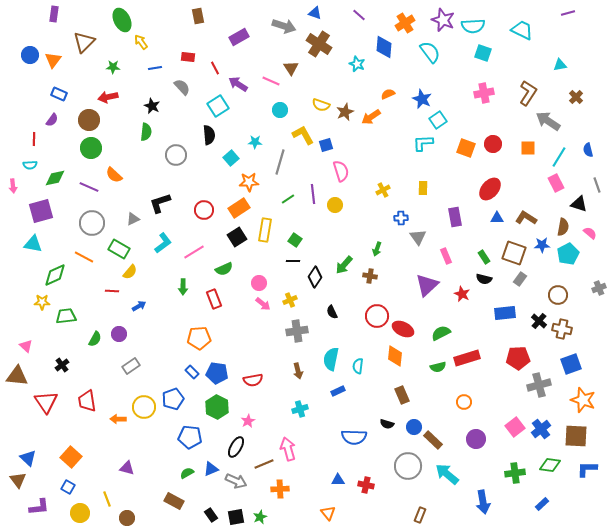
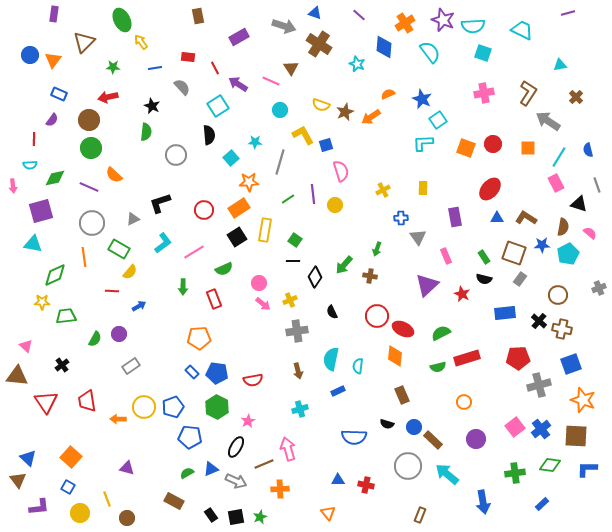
orange line at (84, 257): rotated 54 degrees clockwise
blue pentagon at (173, 399): moved 8 px down
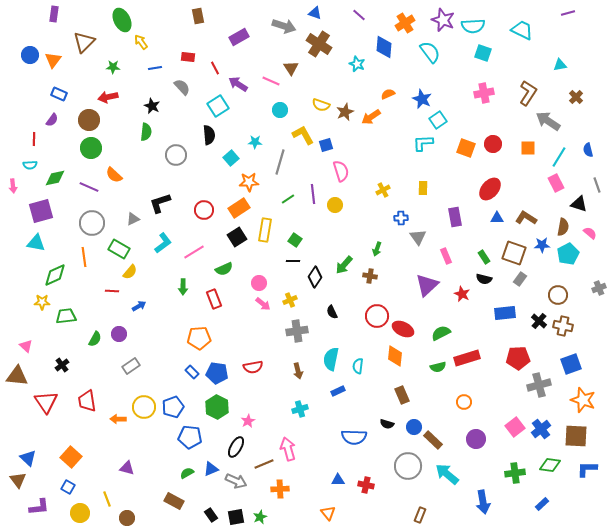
cyan triangle at (33, 244): moved 3 px right, 1 px up
brown cross at (562, 329): moved 1 px right, 3 px up
red semicircle at (253, 380): moved 13 px up
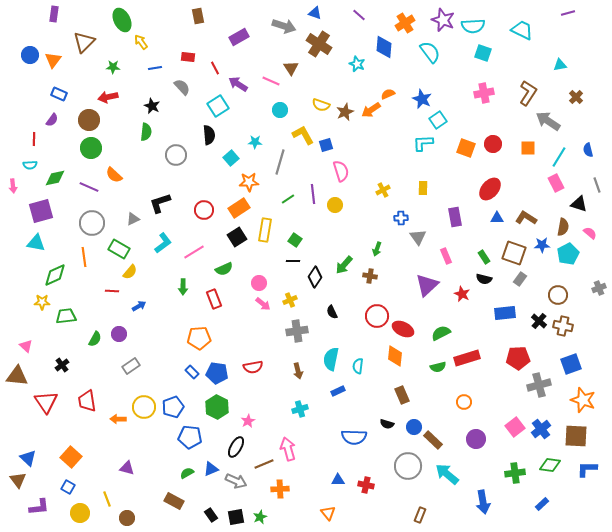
orange arrow at (371, 117): moved 7 px up
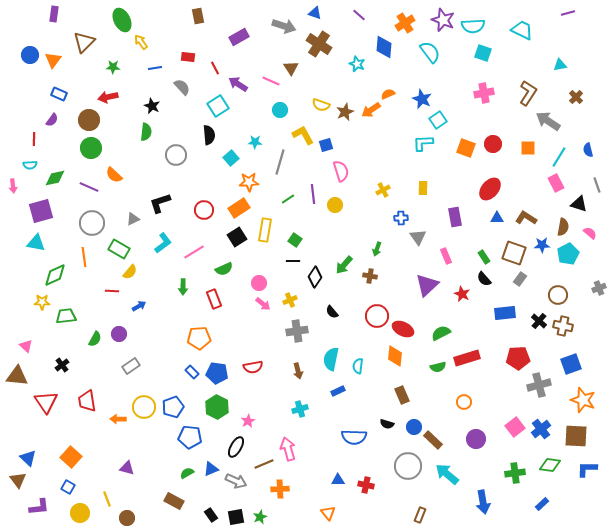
black semicircle at (484, 279): rotated 35 degrees clockwise
black semicircle at (332, 312): rotated 16 degrees counterclockwise
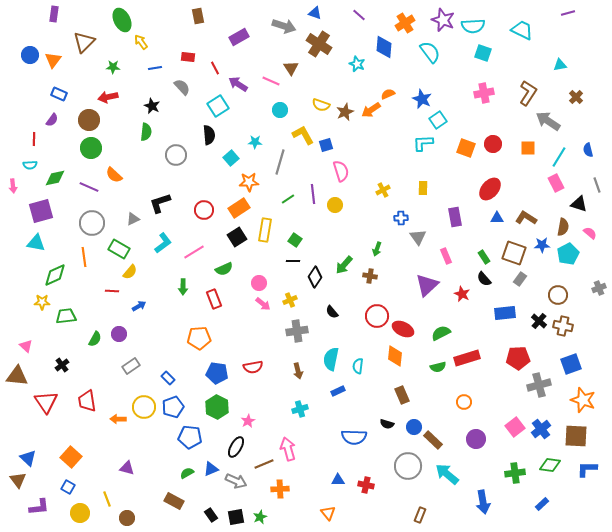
blue rectangle at (192, 372): moved 24 px left, 6 px down
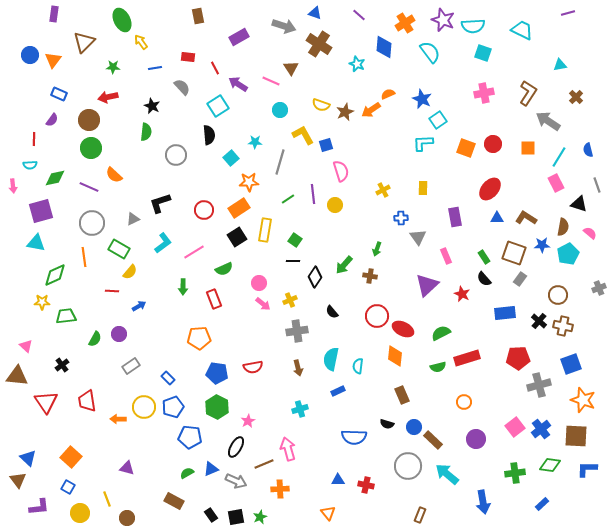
brown arrow at (298, 371): moved 3 px up
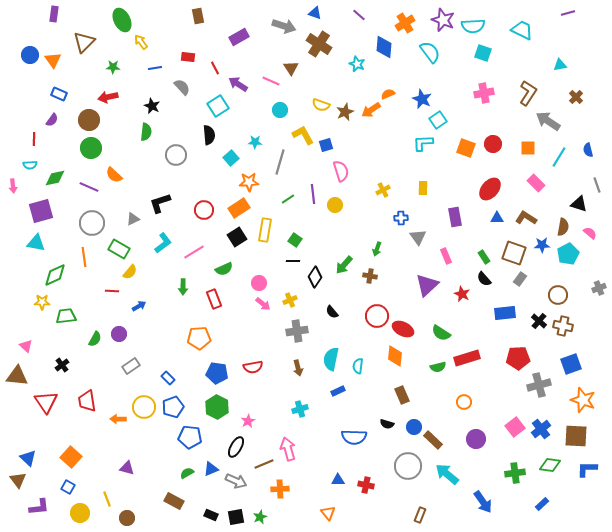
orange triangle at (53, 60): rotated 12 degrees counterclockwise
pink rectangle at (556, 183): moved 20 px left; rotated 18 degrees counterclockwise
green semicircle at (441, 333): rotated 120 degrees counterclockwise
blue arrow at (483, 502): rotated 25 degrees counterclockwise
black rectangle at (211, 515): rotated 32 degrees counterclockwise
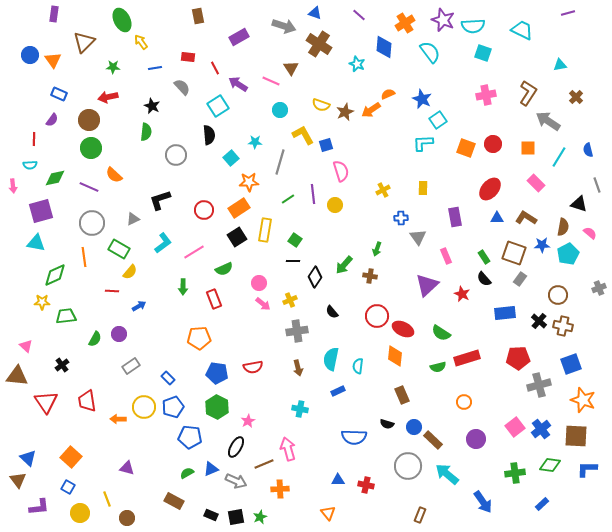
pink cross at (484, 93): moved 2 px right, 2 px down
black L-shape at (160, 203): moved 3 px up
cyan cross at (300, 409): rotated 28 degrees clockwise
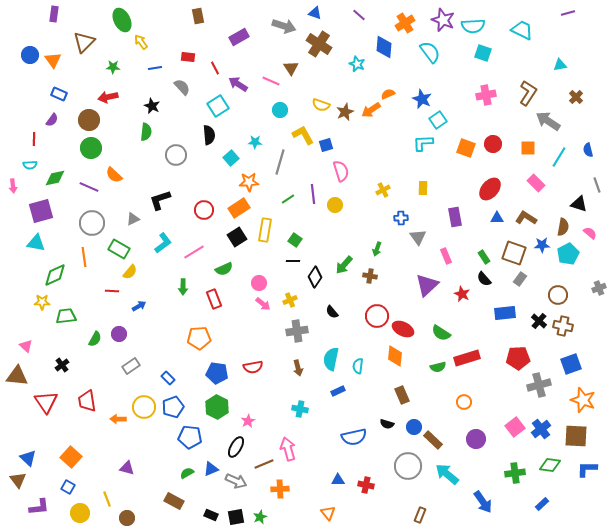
blue semicircle at (354, 437): rotated 15 degrees counterclockwise
